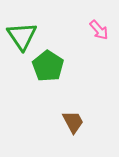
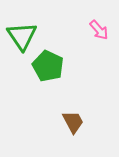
green pentagon: rotated 8 degrees counterclockwise
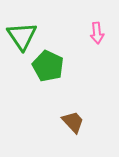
pink arrow: moved 2 px left, 3 px down; rotated 35 degrees clockwise
brown trapezoid: rotated 15 degrees counterclockwise
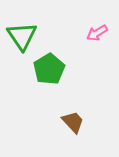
pink arrow: rotated 65 degrees clockwise
green pentagon: moved 1 px right, 3 px down; rotated 16 degrees clockwise
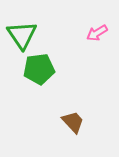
green triangle: moved 1 px up
green pentagon: moved 10 px left; rotated 24 degrees clockwise
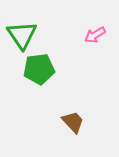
pink arrow: moved 2 px left, 2 px down
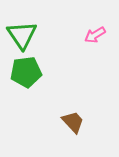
green pentagon: moved 13 px left, 3 px down
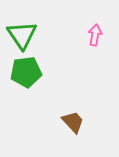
pink arrow: rotated 130 degrees clockwise
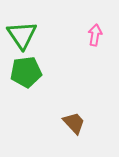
brown trapezoid: moved 1 px right, 1 px down
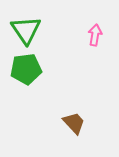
green triangle: moved 4 px right, 5 px up
green pentagon: moved 3 px up
